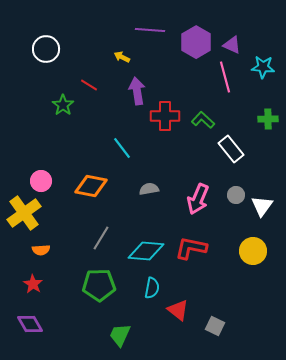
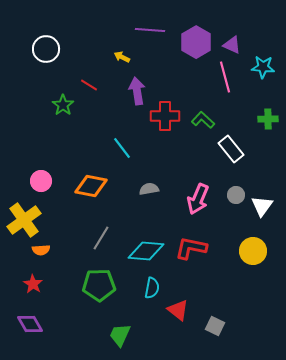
yellow cross: moved 7 px down
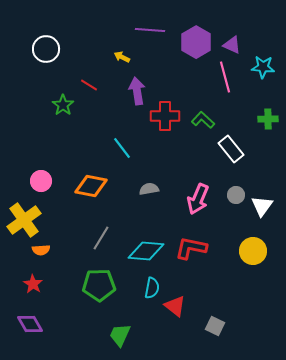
red triangle: moved 3 px left, 4 px up
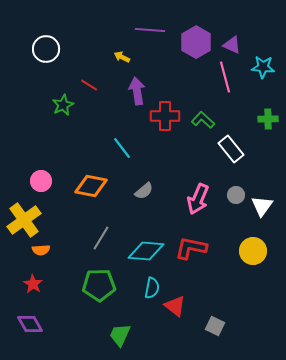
green star: rotated 10 degrees clockwise
gray semicircle: moved 5 px left, 2 px down; rotated 150 degrees clockwise
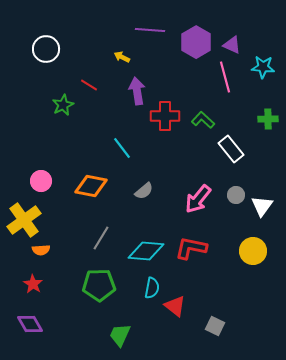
pink arrow: rotated 16 degrees clockwise
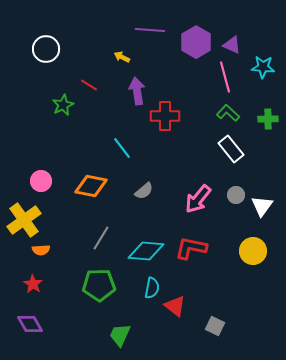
green L-shape: moved 25 px right, 7 px up
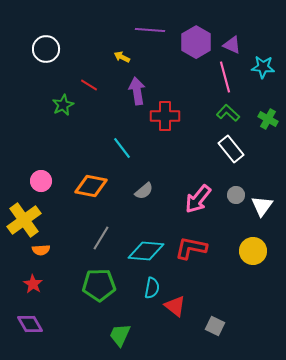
green cross: rotated 30 degrees clockwise
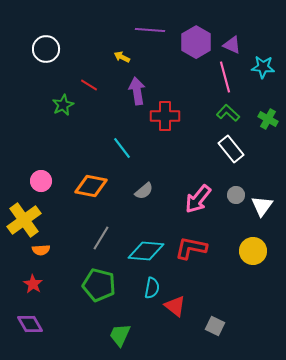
green pentagon: rotated 16 degrees clockwise
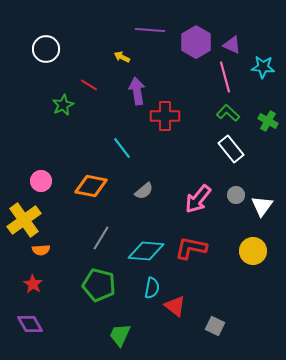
green cross: moved 2 px down
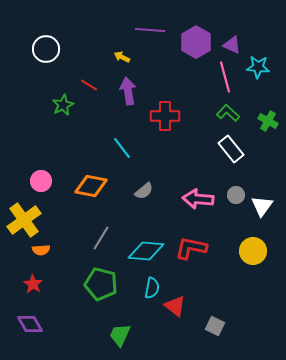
cyan star: moved 5 px left
purple arrow: moved 9 px left
pink arrow: rotated 56 degrees clockwise
green pentagon: moved 2 px right, 1 px up
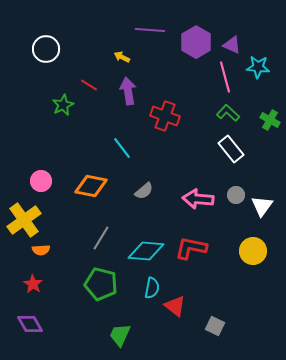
red cross: rotated 20 degrees clockwise
green cross: moved 2 px right, 1 px up
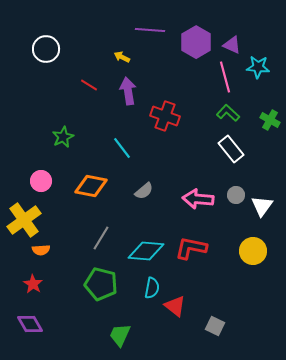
green star: moved 32 px down
